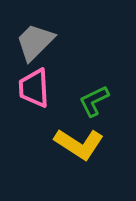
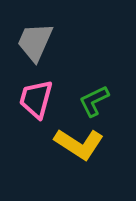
gray trapezoid: rotated 21 degrees counterclockwise
pink trapezoid: moved 2 px right, 11 px down; rotated 18 degrees clockwise
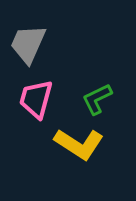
gray trapezoid: moved 7 px left, 2 px down
green L-shape: moved 3 px right, 2 px up
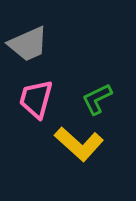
gray trapezoid: rotated 138 degrees counterclockwise
yellow L-shape: rotated 9 degrees clockwise
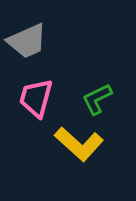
gray trapezoid: moved 1 px left, 3 px up
pink trapezoid: moved 1 px up
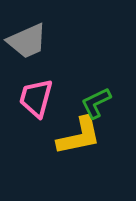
green L-shape: moved 1 px left, 4 px down
yellow L-shape: moved 8 px up; rotated 54 degrees counterclockwise
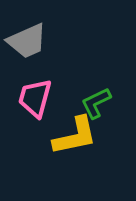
pink trapezoid: moved 1 px left
yellow L-shape: moved 4 px left
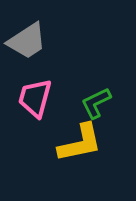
gray trapezoid: rotated 9 degrees counterclockwise
yellow L-shape: moved 5 px right, 7 px down
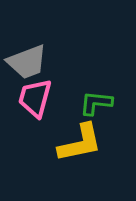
gray trapezoid: moved 21 px down; rotated 12 degrees clockwise
green L-shape: rotated 32 degrees clockwise
